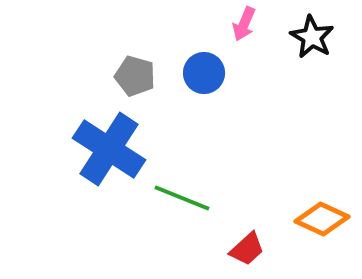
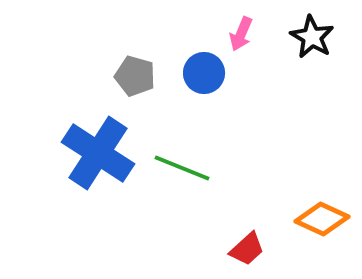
pink arrow: moved 3 px left, 10 px down
blue cross: moved 11 px left, 4 px down
green line: moved 30 px up
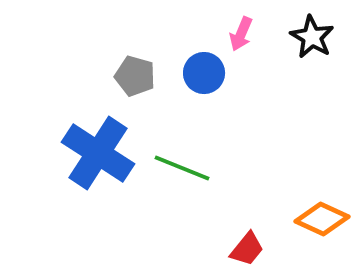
red trapezoid: rotated 9 degrees counterclockwise
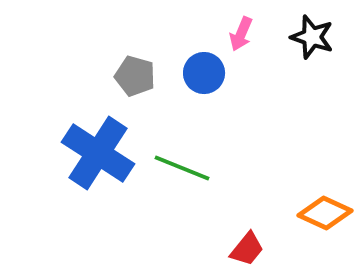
black star: rotated 12 degrees counterclockwise
orange diamond: moved 3 px right, 6 px up
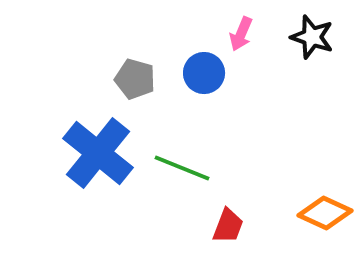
gray pentagon: moved 3 px down
blue cross: rotated 6 degrees clockwise
red trapezoid: moved 19 px left, 23 px up; rotated 18 degrees counterclockwise
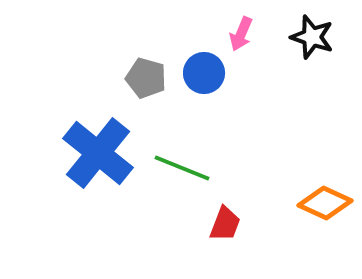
gray pentagon: moved 11 px right, 1 px up
orange diamond: moved 10 px up
red trapezoid: moved 3 px left, 2 px up
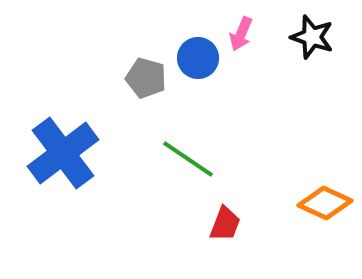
blue circle: moved 6 px left, 15 px up
blue cross: moved 35 px left; rotated 14 degrees clockwise
green line: moved 6 px right, 9 px up; rotated 12 degrees clockwise
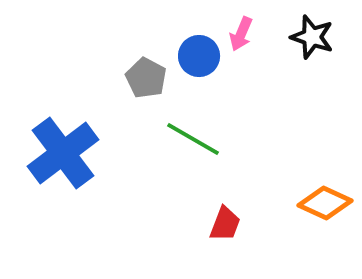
blue circle: moved 1 px right, 2 px up
gray pentagon: rotated 12 degrees clockwise
green line: moved 5 px right, 20 px up; rotated 4 degrees counterclockwise
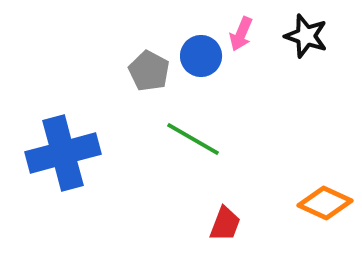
black star: moved 6 px left, 1 px up
blue circle: moved 2 px right
gray pentagon: moved 3 px right, 7 px up
blue cross: rotated 22 degrees clockwise
